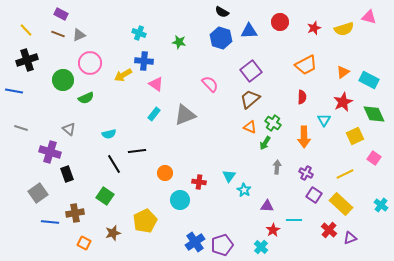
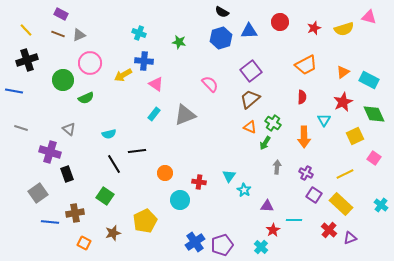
blue hexagon at (221, 38): rotated 25 degrees clockwise
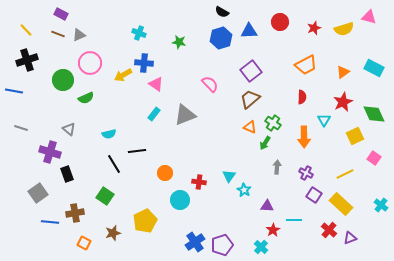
blue cross at (144, 61): moved 2 px down
cyan rectangle at (369, 80): moved 5 px right, 12 px up
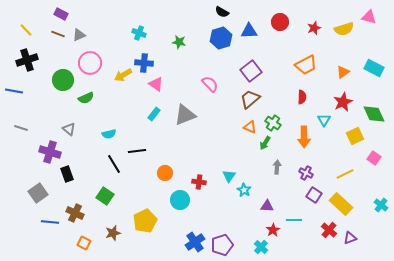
brown cross at (75, 213): rotated 36 degrees clockwise
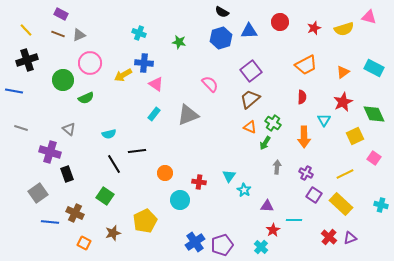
gray triangle at (185, 115): moved 3 px right
cyan cross at (381, 205): rotated 24 degrees counterclockwise
red cross at (329, 230): moved 7 px down
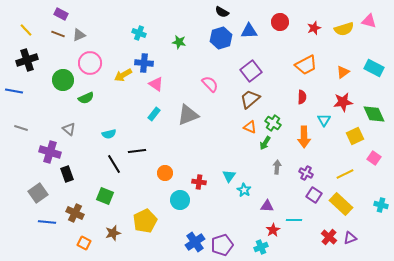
pink triangle at (369, 17): moved 4 px down
red star at (343, 102): rotated 18 degrees clockwise
green square at (105, 196): rotated 12 degrees counterclockwise
blue line at (50, 222): moved 3 px left
cyan cross at (261, 247): rotated 24 degrees clockwise
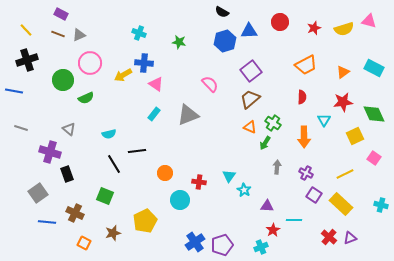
blue hexagon at (221, 38): moved 4 px right, 3 px down
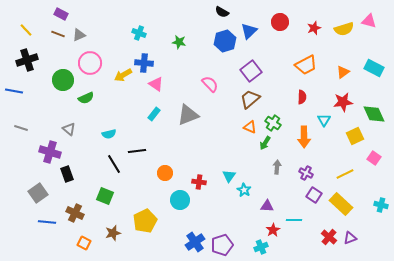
blue triangle at (249, 31): rotated 42 degrees counterclockwise
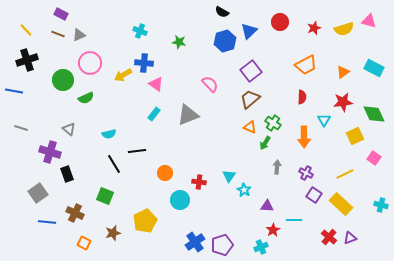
cyan cross at (139, 33): moved 1 px right, 2 px up
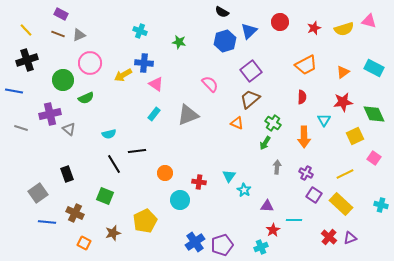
orange triangle at (250, 127): moved 13 px left, 4 px up
purple cross at (50, 152): moved 38 px up; rotated 30 degrees counterclockwise
